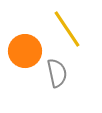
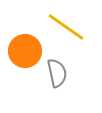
yellow line: moved 1 px left, 2 px up; rotated 21 degrees counterclockwise
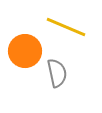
yellow line: rotated 12 degrees counterclockwise
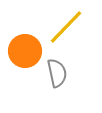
yellow line: rotated 69 degrees counterclockwise
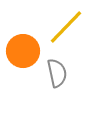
orange circle: moved 2 px left
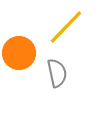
orange circle: moved 4 px left, 2 px down
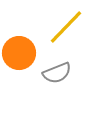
gray semicircle: rotated 80 degrees clockwise
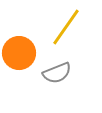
yellow line: rotated 9 degrees counterclockwise
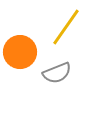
orange circle: moved 1 px right, 1 px up
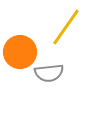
gray semicircle: moved 8 px left; rotated 16 degrees clockwise
